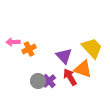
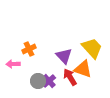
pink arrow: moved 22 px down
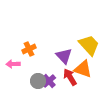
yellow trapezoid: moved 3 px left, 3 px up
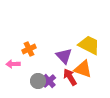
yellow trapezoid: rotated 20 degrees counterclockwise
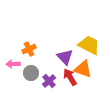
purple triangle: moved 1 px right, 1 px down
gray circle: moved 7 px left, 8 px up
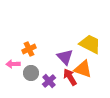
yellow trapezoid: moved 1 px right, 1 px up
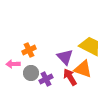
yellow trapezoid: moved 2 px down
orange cross: moved 1 px down
purple cross: moved 3 px left, 2 px up; rotated 16 degrees clockwise
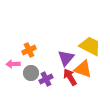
purple triangle: moved 1 px right, 1 px down; rotated 24 degrees clockwise
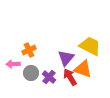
purple cross: moved 3 px right, 2 px up; rotated 24 degrees counterclockwise
